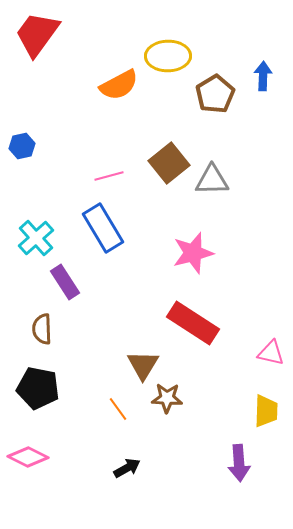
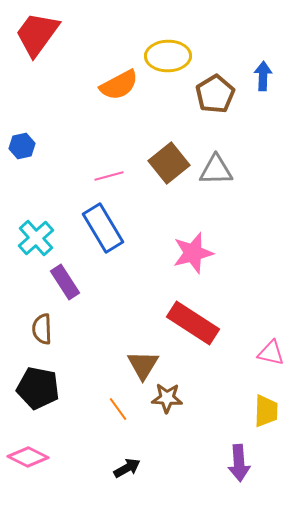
gray triangle: moved 4 px right, 10 px up
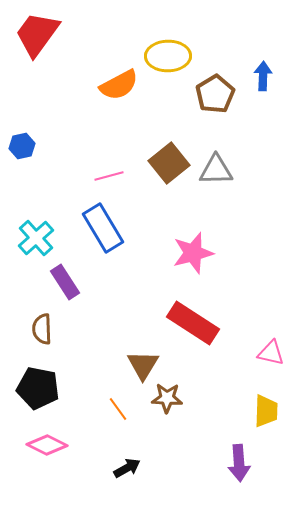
pink diamond: moved 19 px right, 12 px up
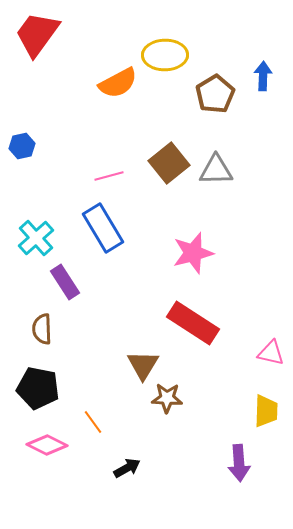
yellow ellipse: moved 3 px left, 1 px up
orange semicircle: moved 1 px left, 2 px up
orange line: moved 25 px left, 13 px down
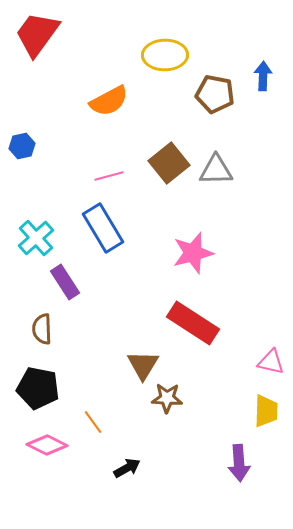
orange semicircle: moved 9 px left, 18 px down
brown pentagon: rotated 30 degrees counterclockwise
pink triangle: moved 9 px down
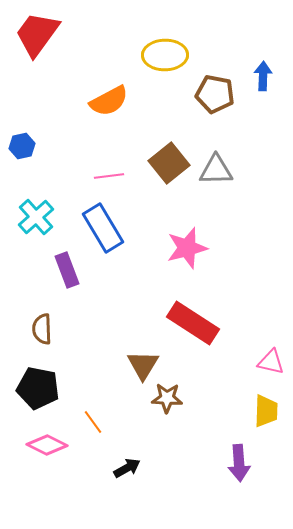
pink line: rotated 8 degrees clockwise
cyan cross: moved 21 px up
pink star: moved 6 px left, 5 px up
purple rectangle: moved 2 px right, 12 px up; rotated 12 degrees clockwise
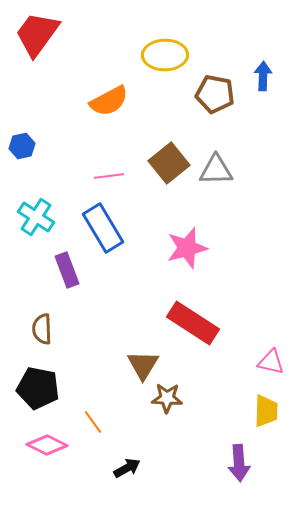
cyan cross: rotated 15 degrees counterclockwise
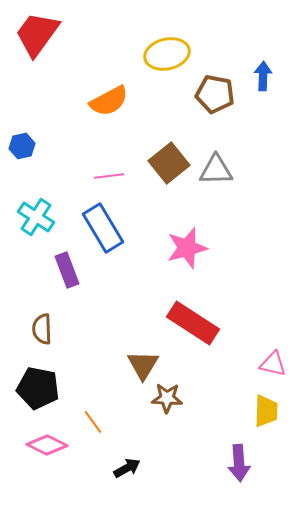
yellow ellipse: moved 2 px right, 1 px up; rotated 12 degrees counterclockwise
pink triangle: moved 2 px right, 2 px down
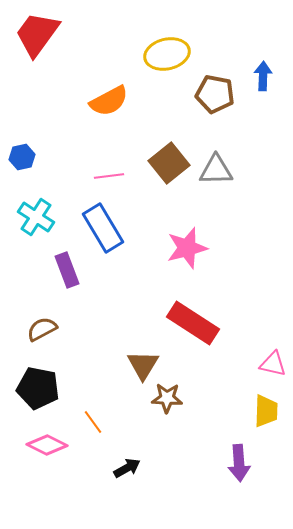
blue hexagon: moved 11 px down
brown semicircle: rotated 64 degrees clockwise
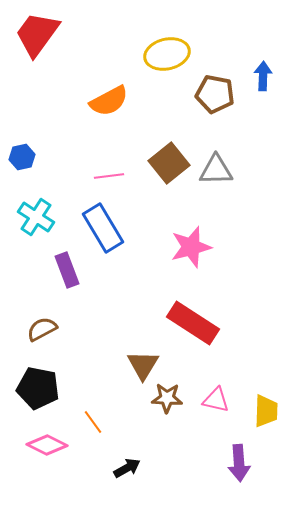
pink star: moved 4 px right, 1 px up
pink triangle: moved 57 px left, 36 px down
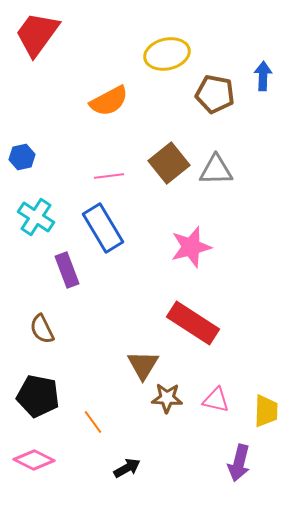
brown semicircle: rotated 88 degrees counterclockwise
black pentagon: moved 8 px down
pink diamond: moved 13 px left, 15 px down
purple arrow: rotated 18 degrees clockwise
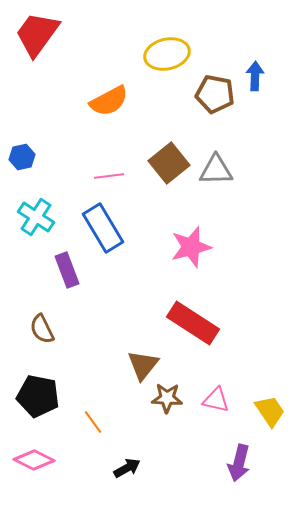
blue arrow: moved 8 px left
brown triangle: rotated 8 degrees clockwise
yellow trapezoid: moved 4 px right; rotated 36 degrees counterclockwise
